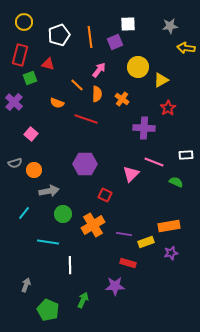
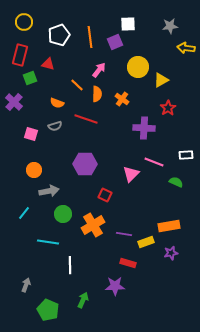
pink square at (31, 134): rotated 24 degrees counterclockwise
gray semicircle at (15, 163): moved 40 px right, 37 px up
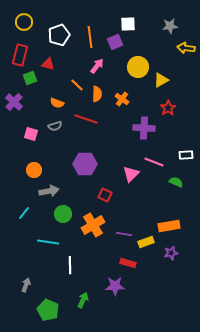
pink arrow at (99, 70): moved 2 px left, 4 px up
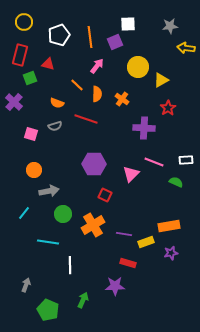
white rectangle at (186, 155): moved 5 px down
purple hexagon at (85, 164): moved 9 px right
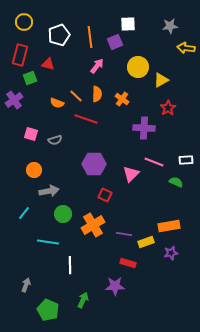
orange line at (77, 85): moved 1 px left, 11 px down
purple cross at (14, 102): moved 2 px up; rotated 12 degrees clockwise
gray semicircle at (55, 126): moved 14 px down
